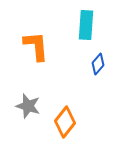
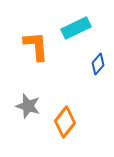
cyan rectangle: moved 10 px left, 3 px down; rotated 60 degrees clockwise
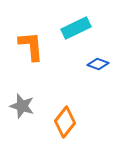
orange L-shape: moved 5 px left
blue diamond: rotated 70 degrees clockwise
gray star: moved 6 px left
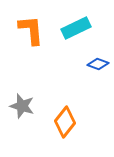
orange L-shape: moved 16 px up
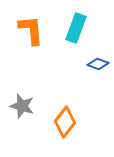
cyan rectangle: rotated 44 degrees counterclockwise
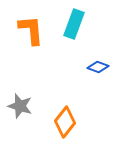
cyan rectangle: moved 2 px left, 4 px up
blue diamond: moved 3 px down
gray star: moved 2 px left
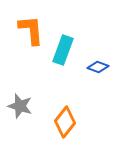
cyan rectangle: moved 11 px left, 26 px down
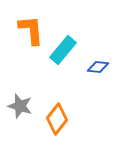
cyan rectangle: rotated 20 degrees clockwise
blue diamond: rotated 15 degrees counterclockwise
orange diamond: moved 8 px left, 3 px up
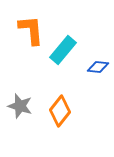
orange diamond: moved 3 px right, 8 px up
